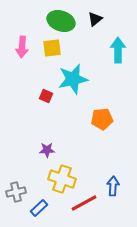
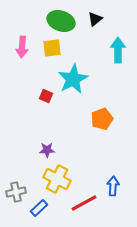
cyan star: rotated 16 degrees counterclockwise
orange pentagon: rotated 15 degrees counterclockwise
yellow cross: moved 5 px left; rotated 8 degrees clockwise
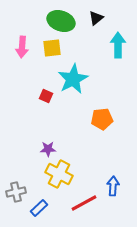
black triangle: moved 1 px right, 1 px up
cyan arrow: moved 5 px up
orange pentagon: rotated 15 degrees clockwise
purple star: moved 1 px right, 1 px up
yellow cross: moved 2 px right, 5 px up
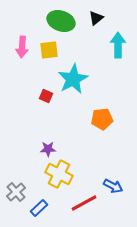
yellow square: moved 3 px left, 2 px down
blue arrow: rotated 114 degrees clockwise
gray cross: rotated 30 degrees counterclockwise
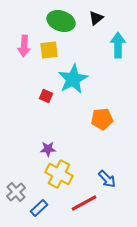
pink arrow: moved 2 px right, 1 px up
blue arrow: moved 6 px left, 7 px up; rotated 18 degrees clockwise
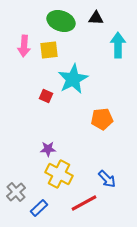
black triangle: rotated 42 degrees clockwise
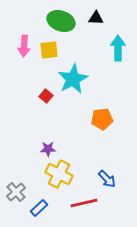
cyan arrow: moved 3 px down
red square: rotated 16 degrees clockwise
red line: rotated 16 degrees clockwise
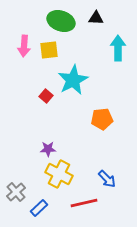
cyan star: moved 1 px down
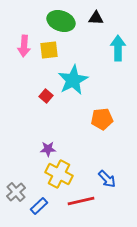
red line: moved 3 px left, 2 px up
blue rectangle: moved 2 px up
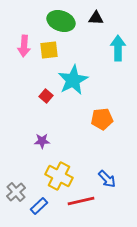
purple star: moved 6 px left, 8 px up
yellow cross: moved 2 px down
